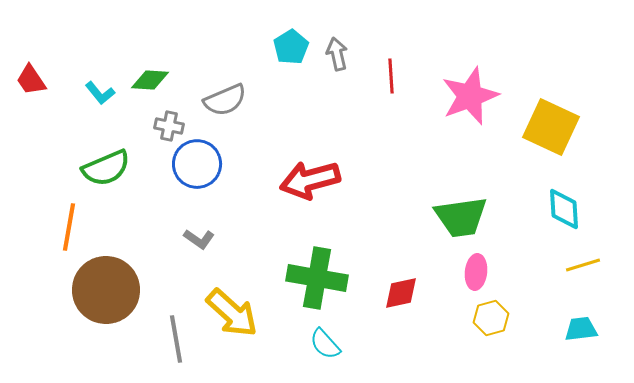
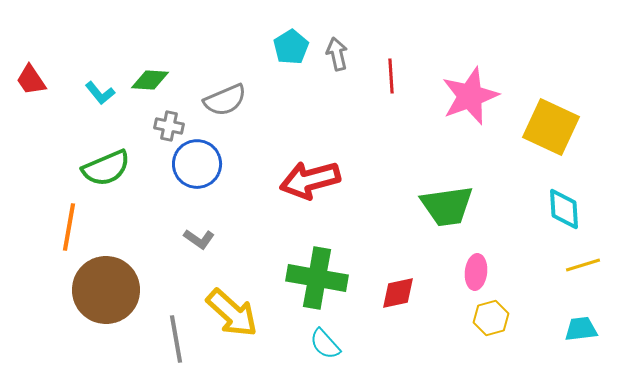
green trapezoid: moved 14 px left, 11 px up
red diamond: moved 3 px left
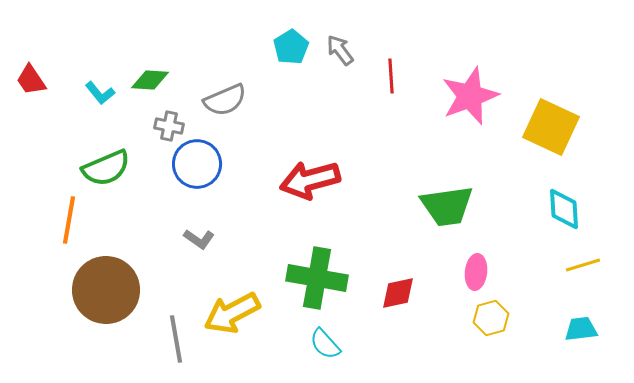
gray arrow: moved 3 px right, 4 px up; rotated 24 degrees counterclockwise
orange line: moved 7 px up
yellow arrow: rotated 110 degrees clockwise
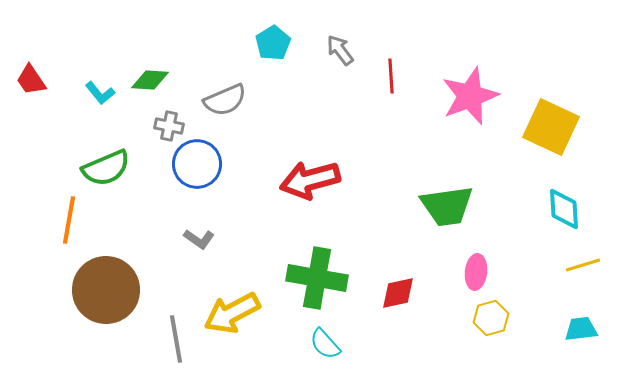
cyan pentagon: moved 18 px left, 4 px up
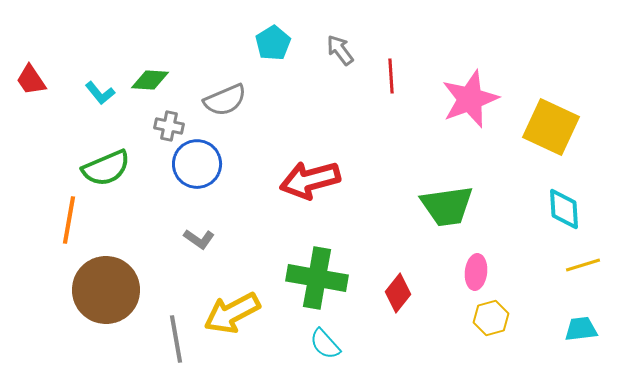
pink star: moved 3 px down
red diamond: rotated 39 degrees counterclockwise
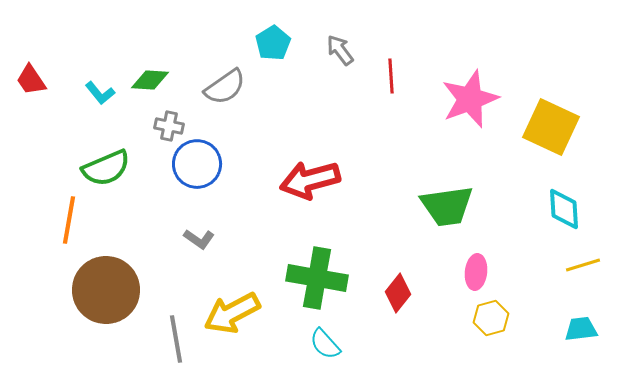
gray semicircle: moved 13 px up; rotated 12 degrees counterclockwise
